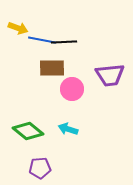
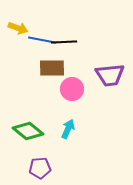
cyan arrow: rotated 96 degrees clockwise
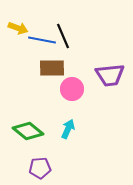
black line: moved 1 px left, 6 px up; rotated 70 degrees clockwise
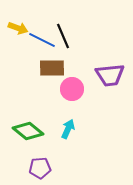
blue line: rotated 16 degrees clockwise
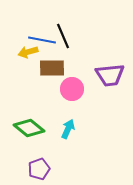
yellow arrow: moved 10 px right, 24 px down; rotated 144 degrees clockwise
blue line: rotated 16 degrees counterclockwise
green diamond: moved 1 px right, 3 px up
purple pentagon: moved 1 px left, 1 px down; rotated 15 degrees counterclockwise
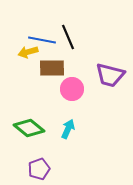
black line: moved 5 px right, 1 px down
purple trapezoid: rotated 20 degrees clockwise
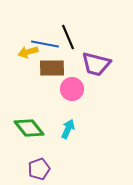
blue line: moved 3 px right, 4 px down
purple trapezoid: moved 14 px left, 11 px up
green diamond: rotated 12 degrees clockwise
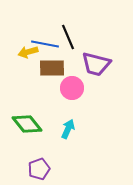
pink circle: moved 1 px up
green diamond: moved 2 px left, 4 px up
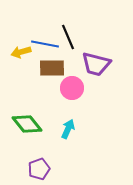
yellow arrow: moved 7 px left
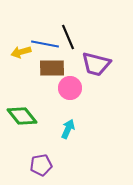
pink circle: moved 2 px left
green diamond: moved 5 px left, 8 px up
purple pentagon: moved 2 px right, 4 px up; rotated 10 degrees clockwise
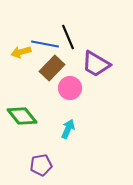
purple trapezoid: rotated 16 degrees clockwise
brown rectangle: rotated 45 degrees counterclockwise
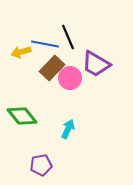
pink circle: moved 10 px up
